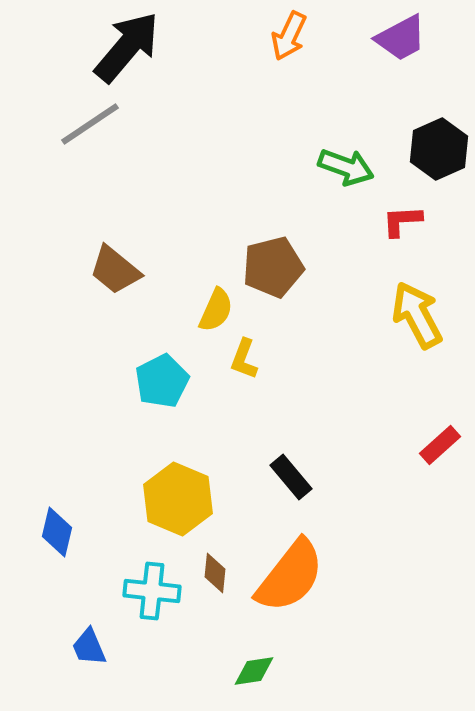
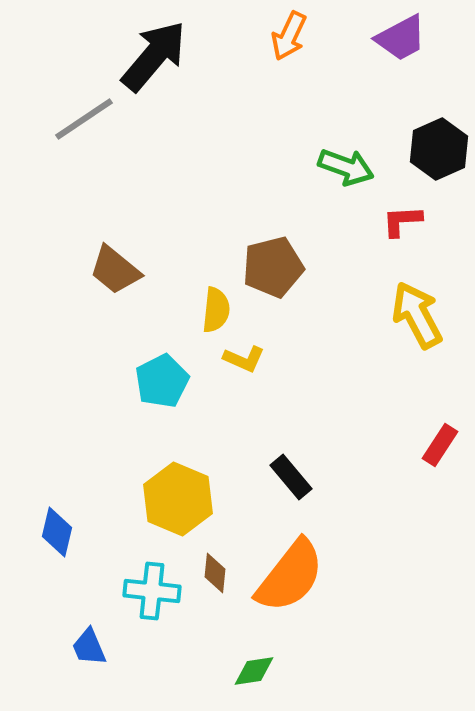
black arrow: moved 27 px right, 9 px down
gray line: moved 6 px left, 5 px up
yellow semicircle: rotated 18 degrees counterclockwise
yellow L-shape: rotated 87 degrees counterclockwise
red rectangle: rotated 15 degrees counterclockwise
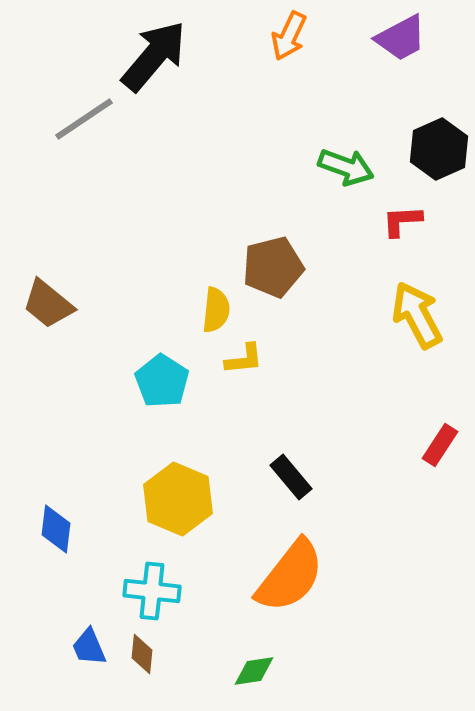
brown trapezoid: moved 67 px left, 34 px down
yellow L-shape: rotated 30 degrees counterclockwise
cyan pentagon: rotated 12 degrees counterclockwise
blue diamond: moved 1 px left, 3 px up; rotated 6 degrees counterclockwise
brown diamond: moved 73 px left, 81 px down
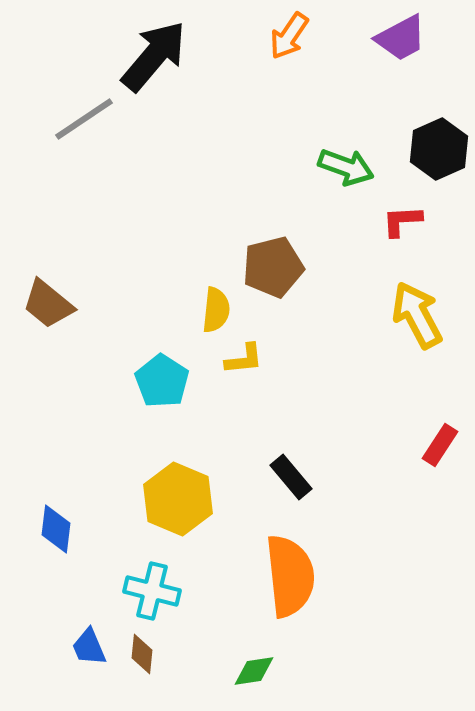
orange arrow: rotated 9 degrees clockwise
orange semicircle: rotated 44 degrees counterclockwise
cyan cross: rotated 8 degrees clockwise
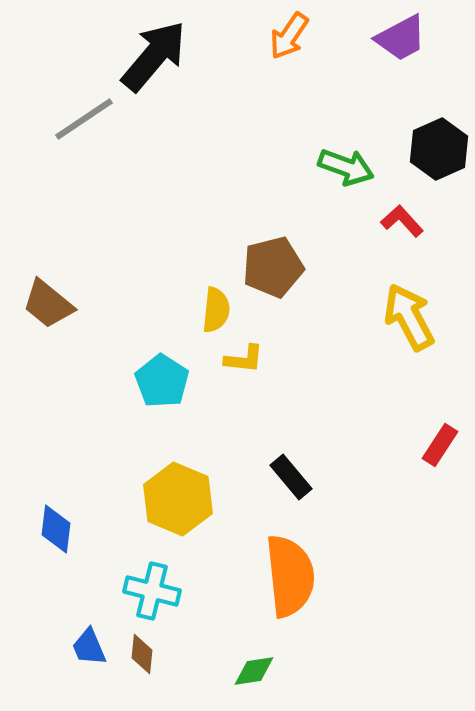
red L-shape: rotated 51 degrees clockwise
yellow arrow: moved 8 px left, 2 px down
yellow L-shape: rotated 12 degrees clockwise
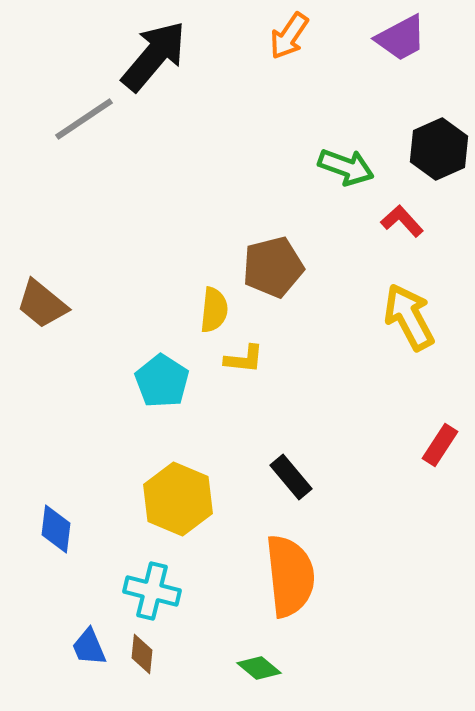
brown trapezoid: moved 6 px left
yellow semicircle: moved 2 px left
green diamond: moved 5 px right, 3 px up; rotated 48 degrees clockwise
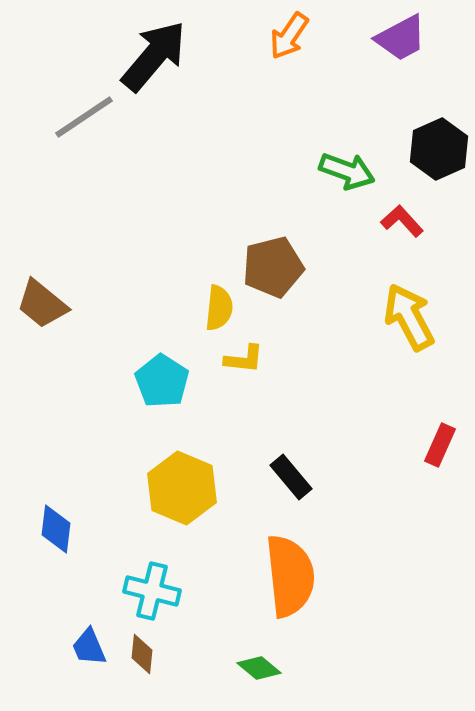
gray line: moved 2 px up
green arrow: moved 1 px right, 4 px down
yellow semicircle: moved 5 px right, 2 px up
red rectangle: rotated 9 degrees counterclockwise
yellow hexagon: moved 4 px right, 11 px up
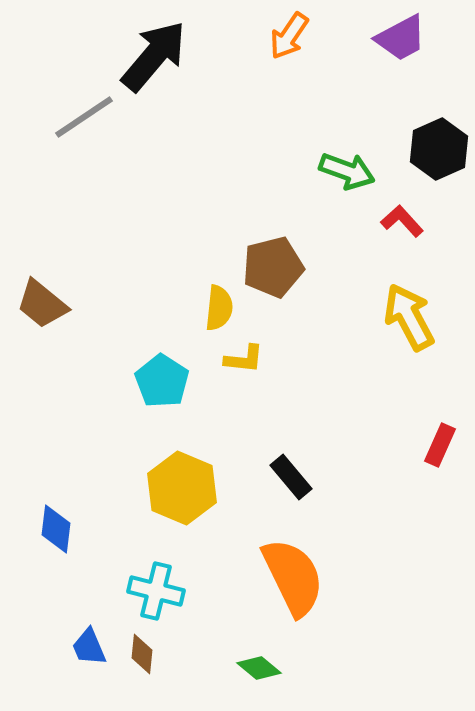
orange semicircle: moved 3 px right, 1 px down; rotated 20 degrees counterclockwise
cyan cross: moved 4 px right
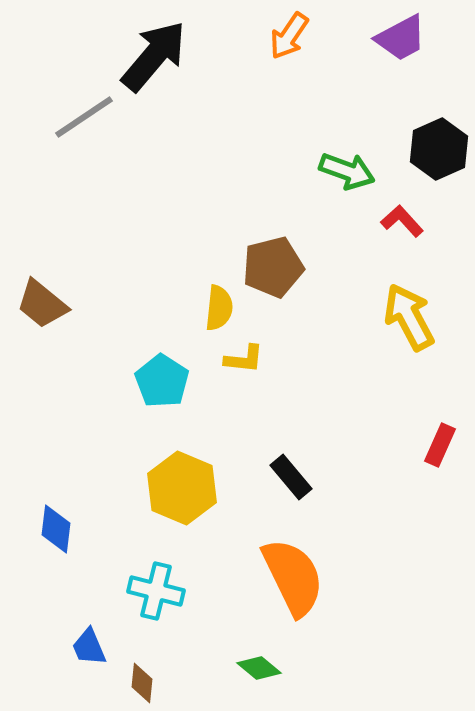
brown diamond: moved 29 px down
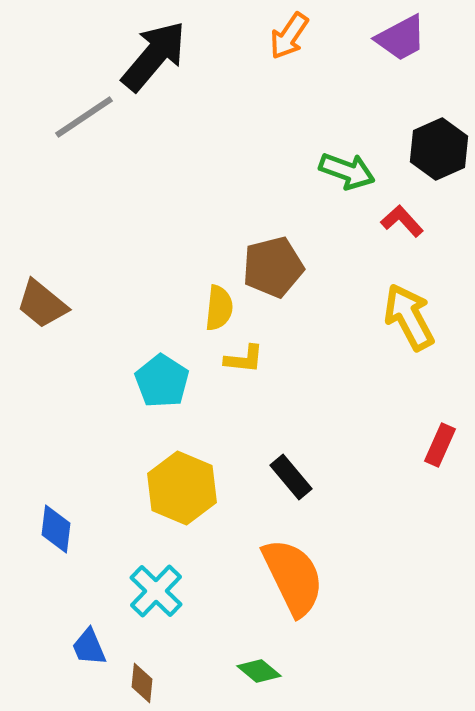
cyan cross: rotated 30 degrees clockwise
green diamond: moved 3 px down
